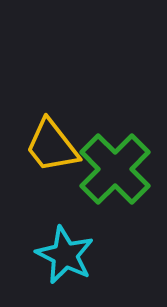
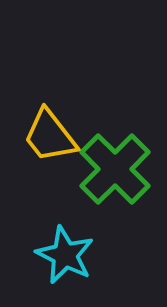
yellow trapezoid: moved 2 px left, 10 px up
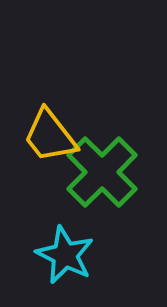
green cross: moved 13 px left, 3 px down
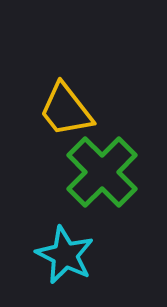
yellow trapezoid: moved 16 px right, 26 px up
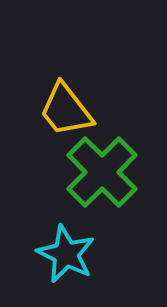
cyan star: moved 1 px right, 1 px up
